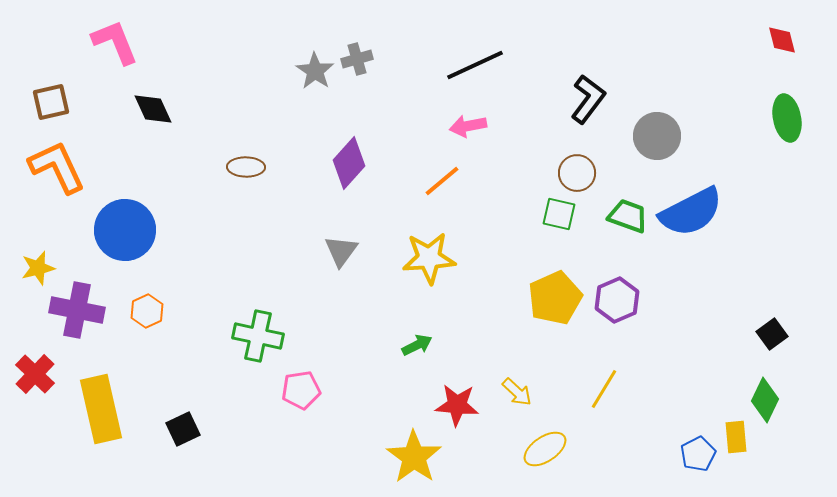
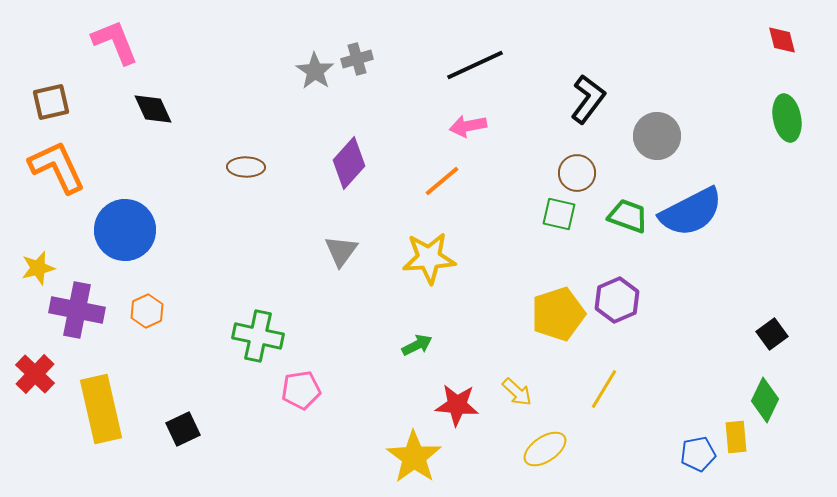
yellow pentagon at (555, 298): moved 3 px right, 16 px down; rotated 6 degrees clockwise
blue pentagon at (698, 454): rotated 16 degrees clockwise
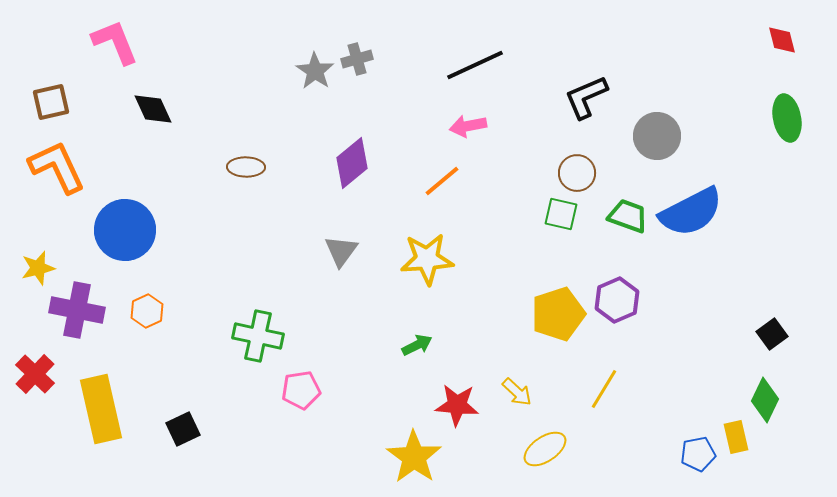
black L-shape at (588, 99): moved 2 px left, 2 px up; rotated 150 degrees counterclockwise
purple diamond at (349, 163): moved 3 px right; rotated 9 degrees clockwise
green square at (559, 214): moved 2 px right
yellow star at (429, 258): moved 2 px left, 1 px down
yellow rectangle at (736, 437): rotated 8 degrees counterclockwise
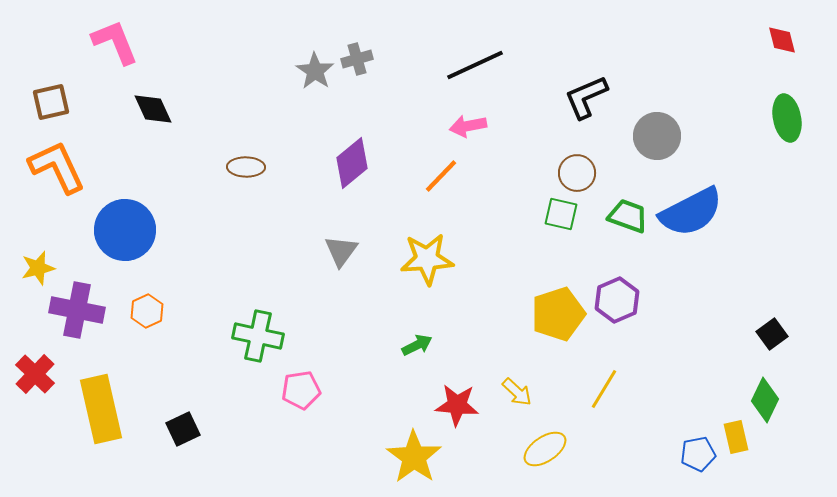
orange line at (442, 181): moved 1 px left, 5 px up; rotated 6 degrees counterclockwise
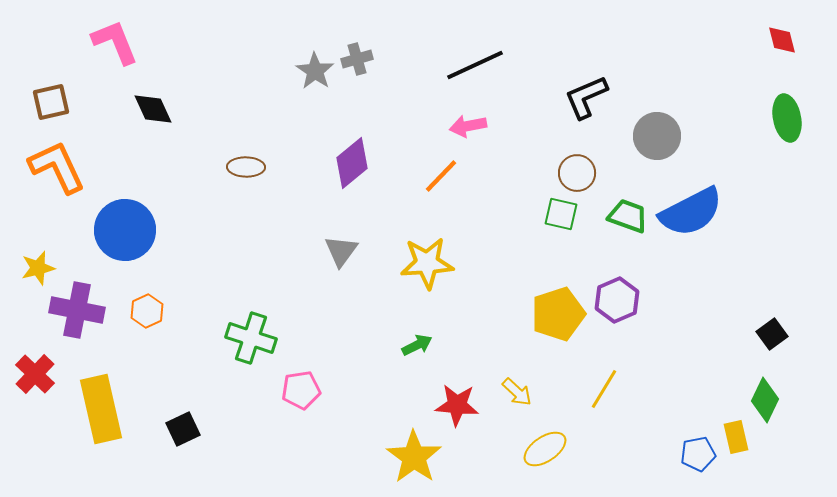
yellow star at (427, 259): moved 4 px down
green cross at (258, 336): moved 7 px left, 2 px down; rotated 6 degrees clockwise
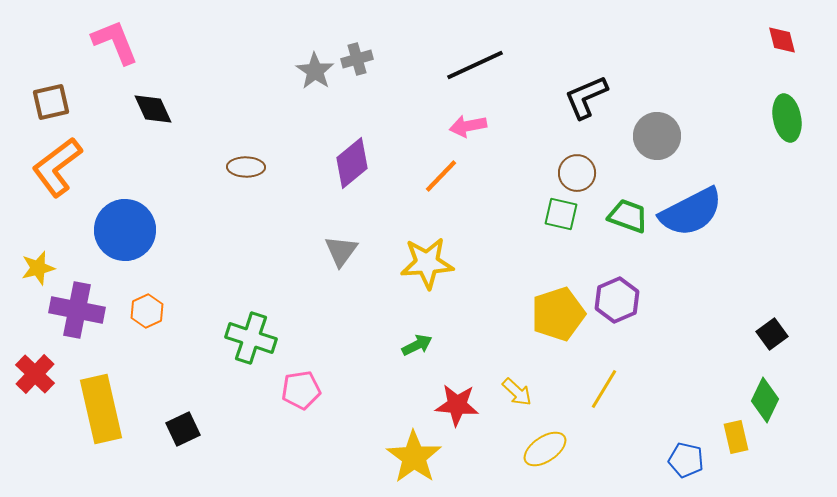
orange L-shape at (57, 167): rotated 102 degrees counterclockwise
blue pentagon at (698, 454): moved 12 px left, 6 px down; rotated 24 degrees clockwise
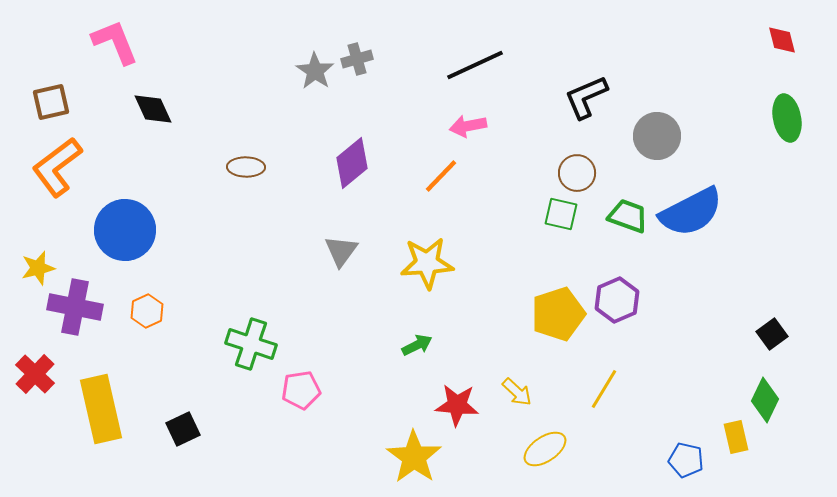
purple cross at (77, 310): moved 2 px left, 3 px up
green cross at (251, 338): moved 6 px down
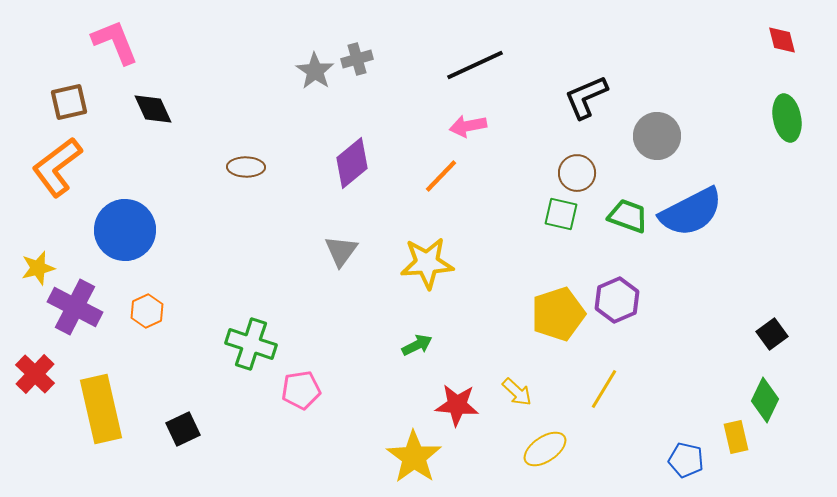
brown square at (51, 102): moved 18 px right
purple cross at (75, 307): rotated 16 degrees clockwise
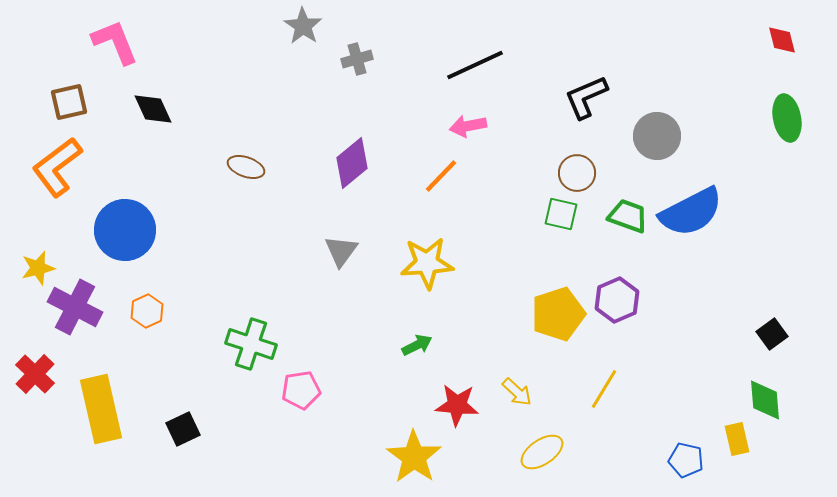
gray star at (315, 71): moved 12 px left, 45 px up
brown ellipse at (246, 167): rotated 18 degrees clockwise
green diamond at (765, 400): rotated 30 degrees counterclockwise
yellow rectangle at (736, 437): moved 1 px right, 2 px down
yellow ellipse at (545, 449): moved 3 px left, 3 px down
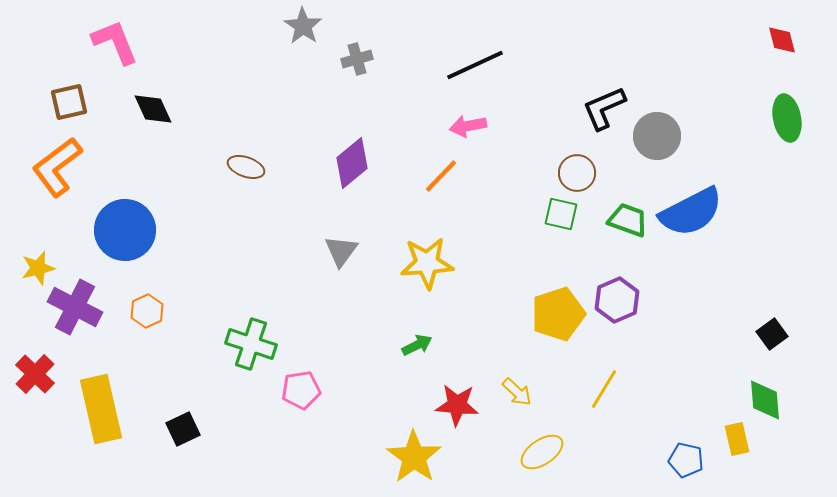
black L-shape at (586, 97): moved 18 px right, 11 px down
green trapezoid at (628, 216): moved 4 px down
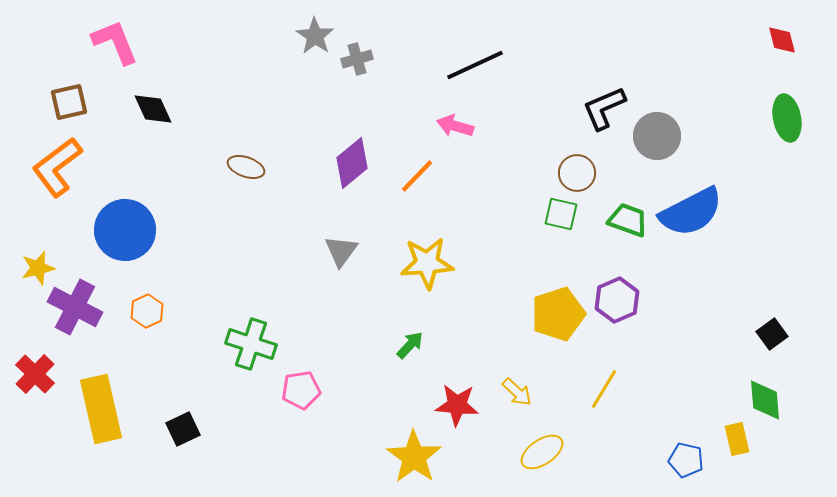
gray star at (303, 26): moved 12 px right, 10 px down
pink arrow at (468, 126): moved 13 px left; rotated 27 degrees clockwise
orange line at (441, 176): moved 24 px left
green arrow at (417, 345): moved 7 px left; rotated 20 degrees counterclockwise
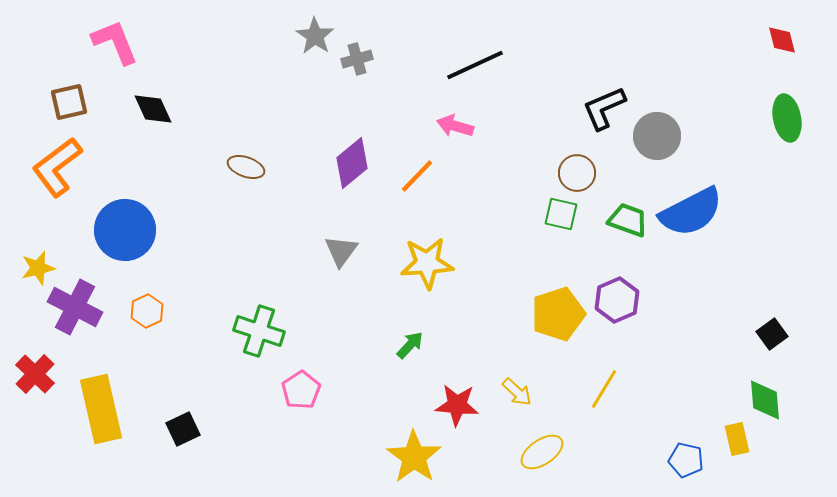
green cross at (251, 344): moved 8 px right, 13 px up
pink pentagon at (301, 390): rotated 24 degrees counterclockwise
